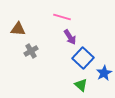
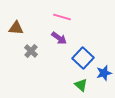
brown triangle: moved 2 px left, 1 px up
purple arrow: moved 11 px left, 1 px down; rotated 21 degrees counterclockwise
gray cross: rotated 16 degrees counterclockwise
blue star: rotated 14 degrees clockwise
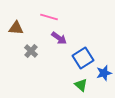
pink line: moved 13 px left
blue square: rotated 15 degrees clockwise
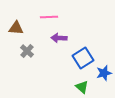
pink line: rotated 18 degrees counterclockwise
purple arrow: rotated 147 degrees clockwise
gray cross: moved 4 px left
green triangle: moved 1 px right, 2 px down
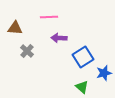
brown triangle: moved 1 px left
blue square: moved 1 px up
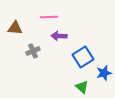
purple arrow: moved 2 px up
gray cross: moved 6 px right; rotated 24 degrees clockwise
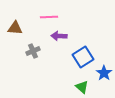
blue star: rotated 21 degrees counterclockwise
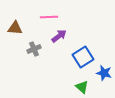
purple arrow: rotated 140 degrees clockwise
gray cross: moved 1 px right, 2 px up
blue star: rotated 21 degrees counterclockwise
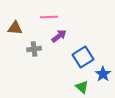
gray cross: rotated 16 degrees clockwise
blue star: moved 1 px left, 1 px down; rotated 21 degrees clockwise
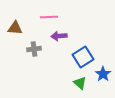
purple arrow: rotated 147 degrees counterclockwise
green triangle: moved 2 px left, 4 px up
